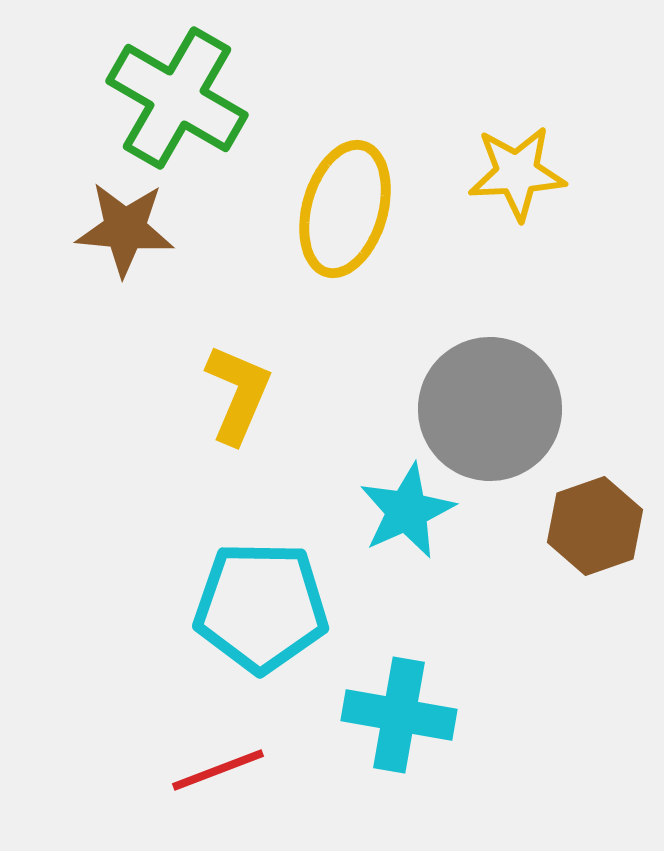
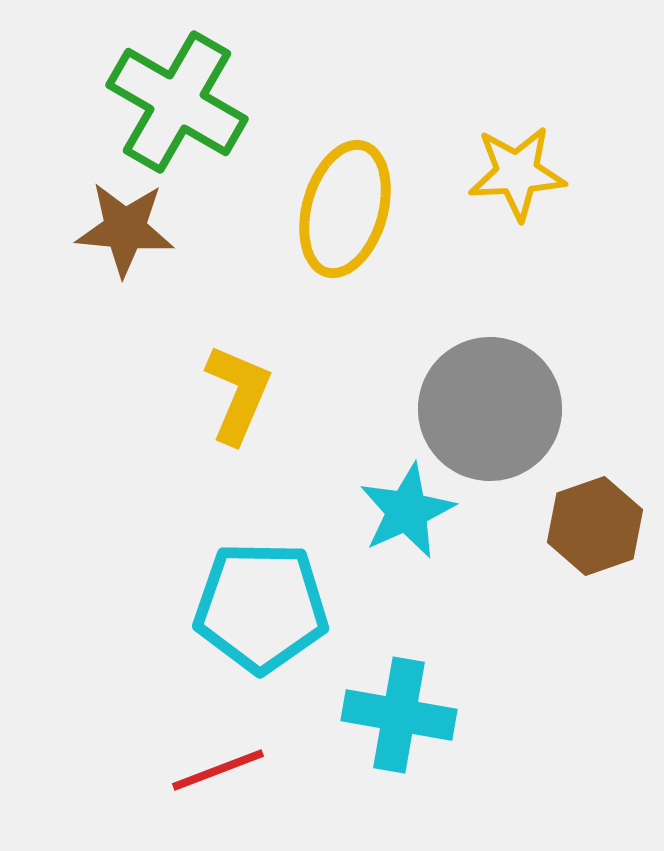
green cross: moved 4 px down
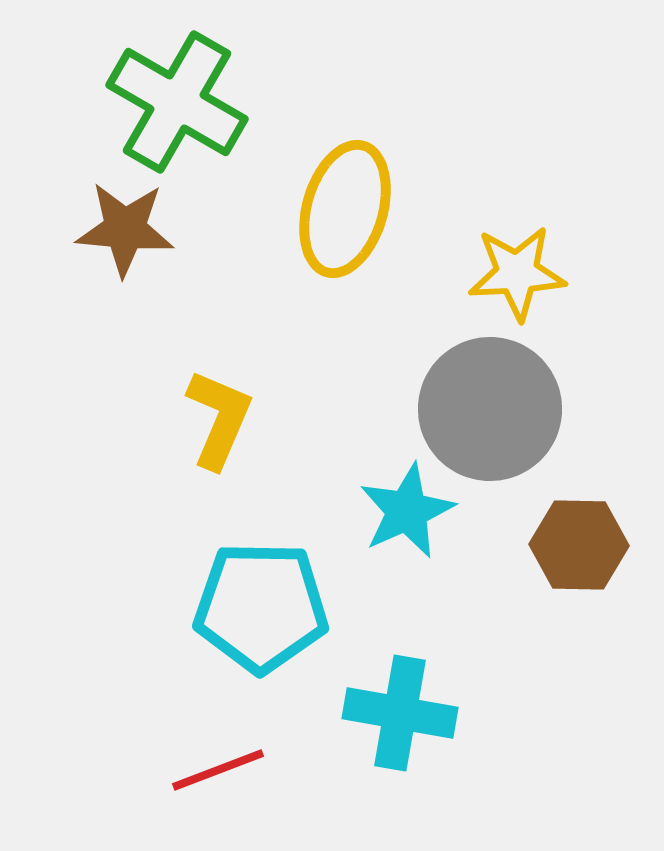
yellow star: moved 100 px down
yellow L-shape: moved 19 px left, 25 px down
brown hexagon: moved 16 px left, 19 px down; rotated 20 degrees clockwise
cyan cross: moved 1 px right, 2 px up
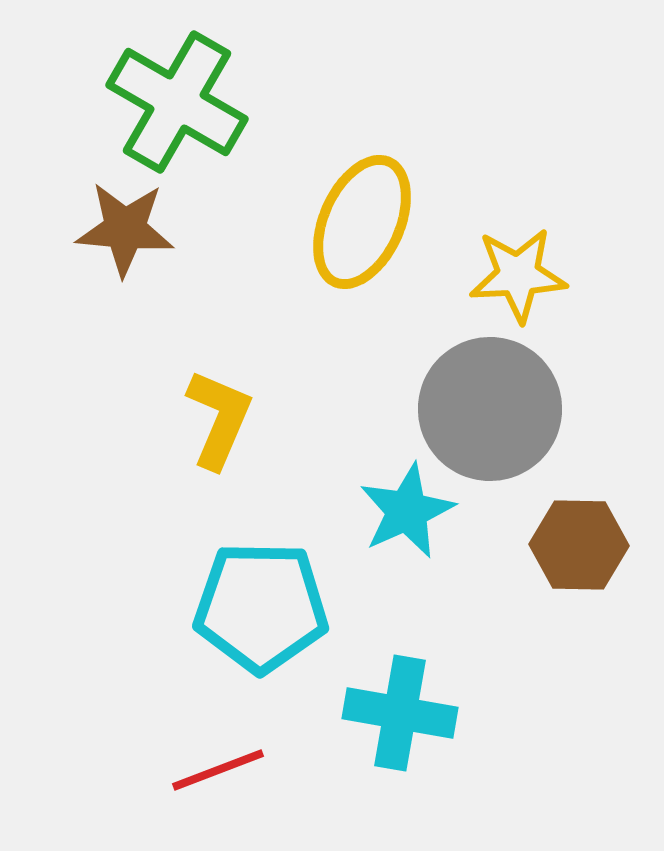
yellow ellipse: moved 17 px right, 13 px down; rotated 8 degrees clockwise
yellow star: moved 1 px right, 2 px down
